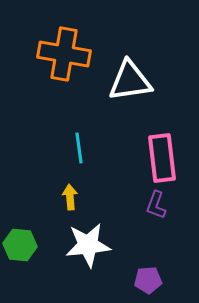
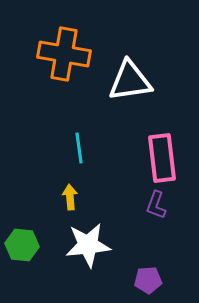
green hexagon: moved 2 px right
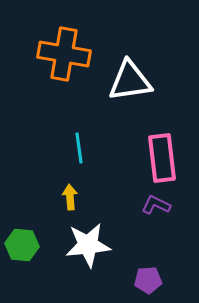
purple L-shape: rotated 96 degrees clockwise
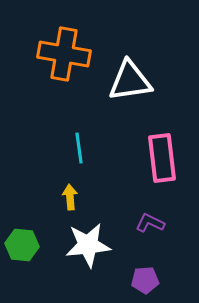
purple L-shape: moved 6 px left, 18 px down
purple pentagon: moved 3 px left
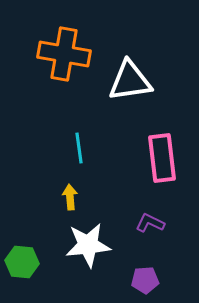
green hexagon: moved 17 px down
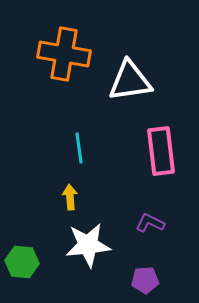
pink rectangle: moved 1 px left, 7 px up
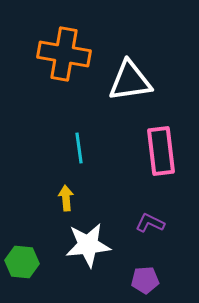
yellow arrow: moved 4 px left, 1 px down
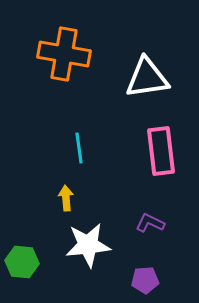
white triangle: moved 17 px right, 3 px up
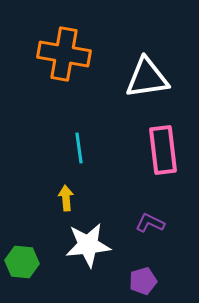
pink rectangle: moved 2 px right, 1 px up
purple pentagon: moved 2 px left, 1 px down; rotated 12 degrees counterclockwise
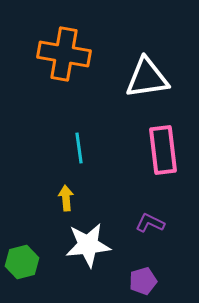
green hexagon: rotated 20 degrees counterclockwise
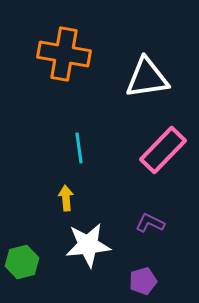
pink rectangle: rotated 51 degrees clockwise
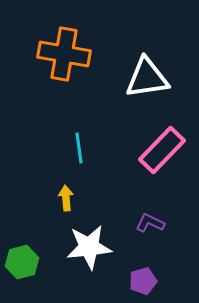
pink rectangle: moved 1 px left
white star: moved 1 px right, 2 px down
